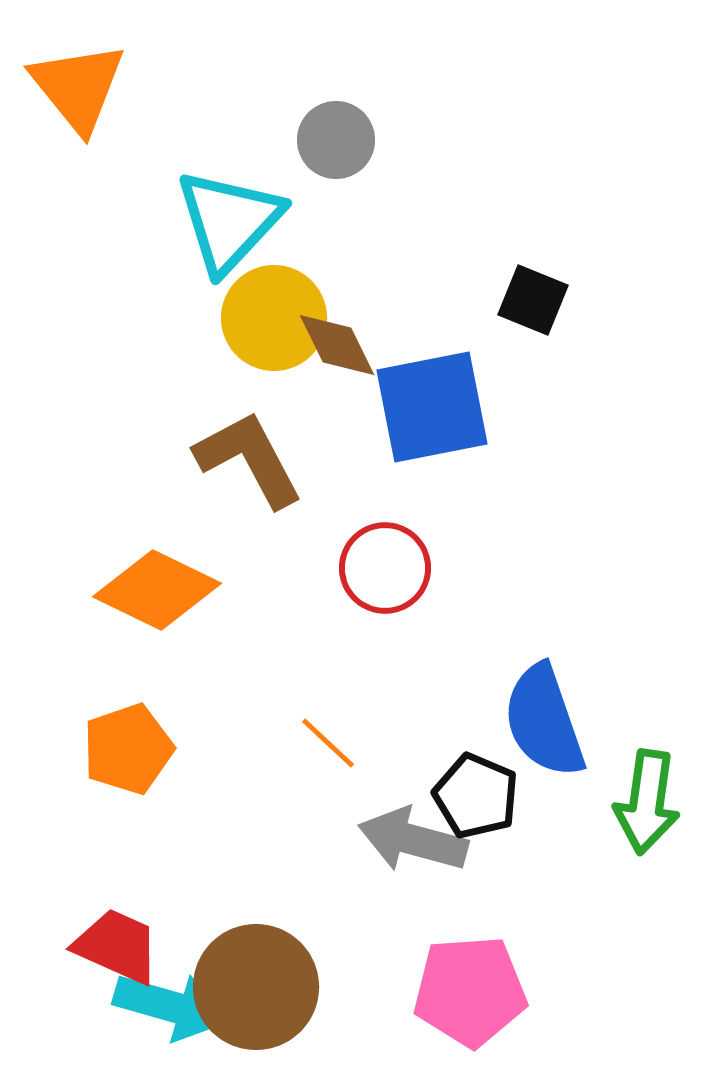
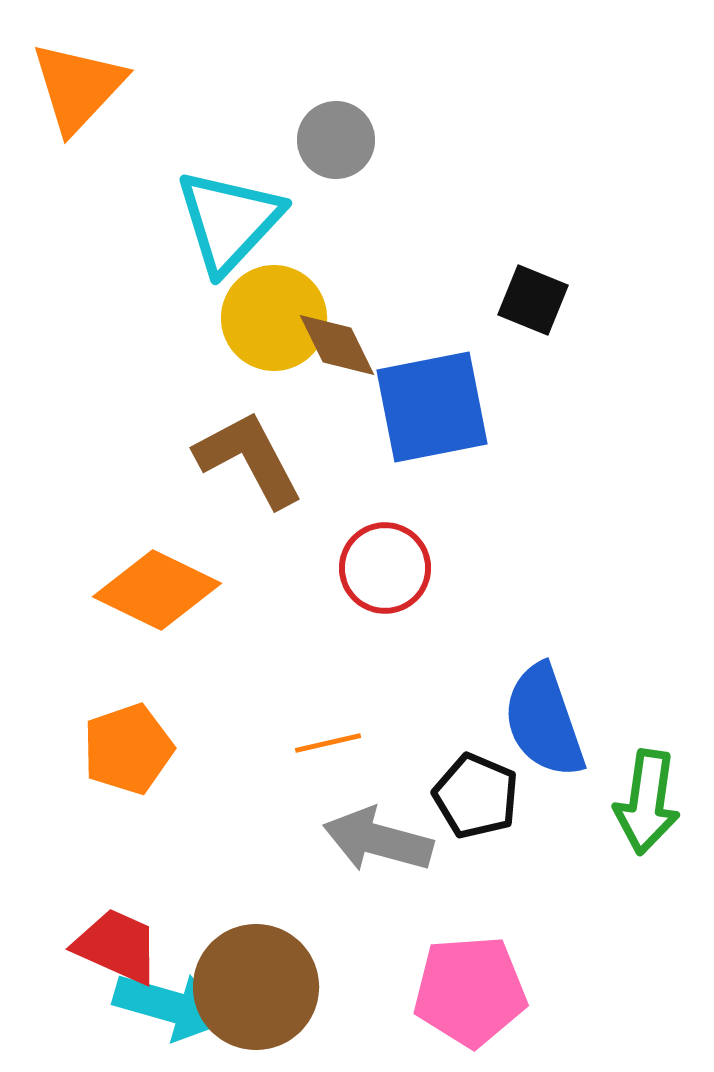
orange triangle: rotated 22 degrees clockwise
orange line: rotated 56 degrees counterclockwise
gray arrow: moved 35 px left
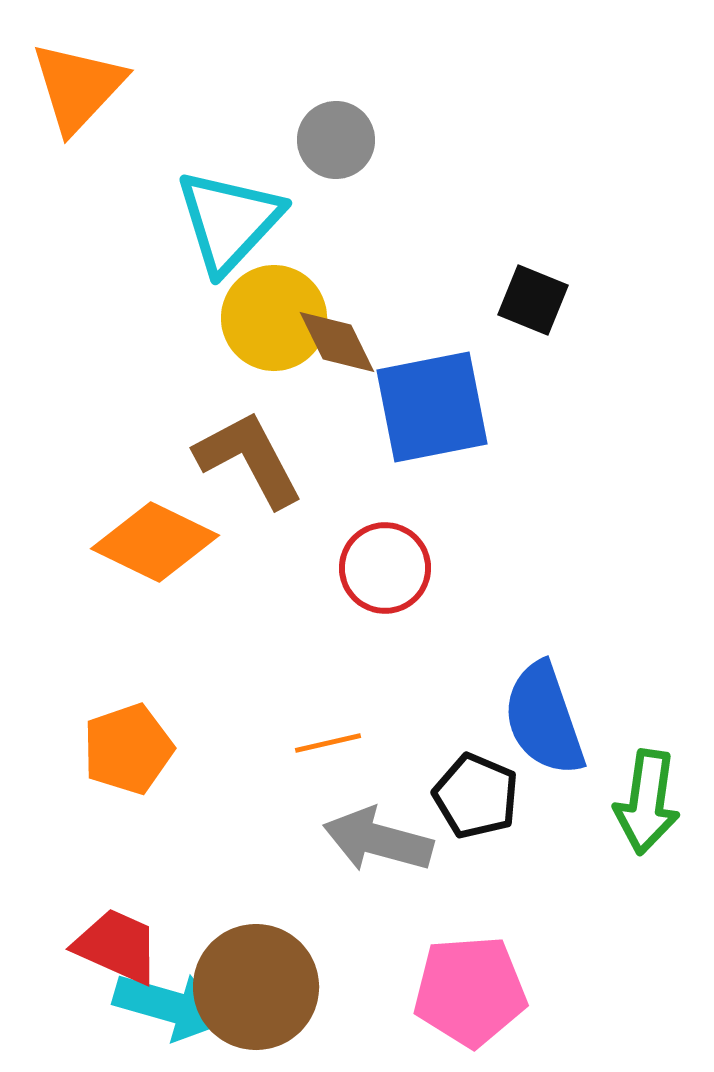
brown diamond: moved 3 px up
orange diamond: moved 2 px left, 48 px up
blue semicircle: moved 2 px up
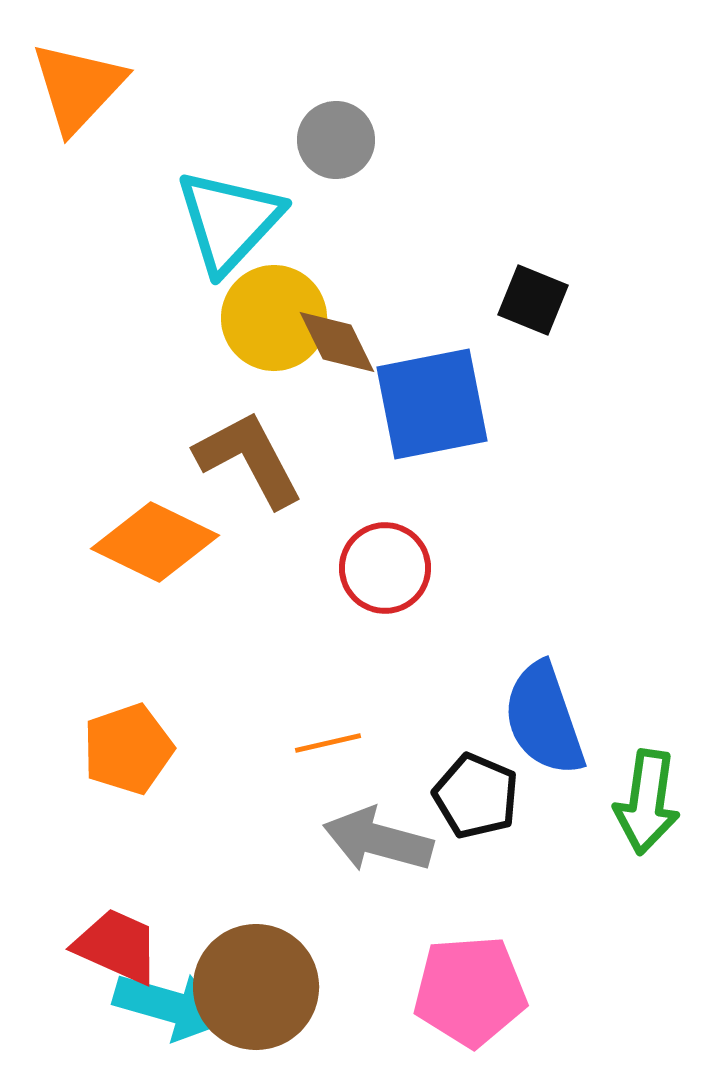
blue square: moved 3 px up
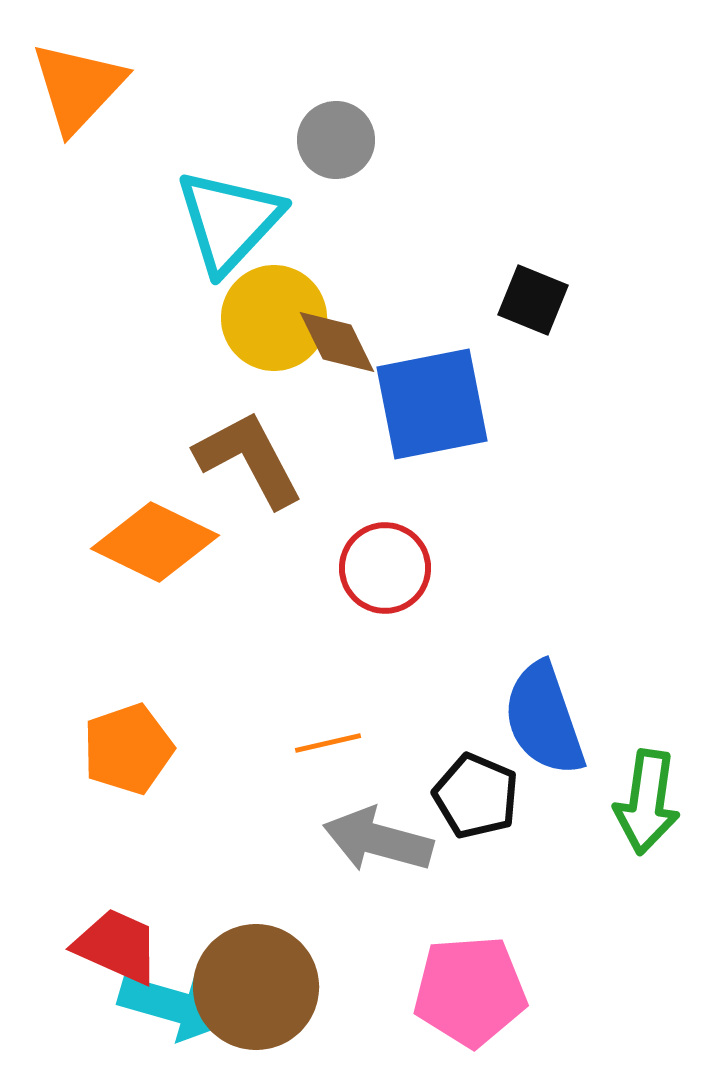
cyan arrow: moved 5 px right
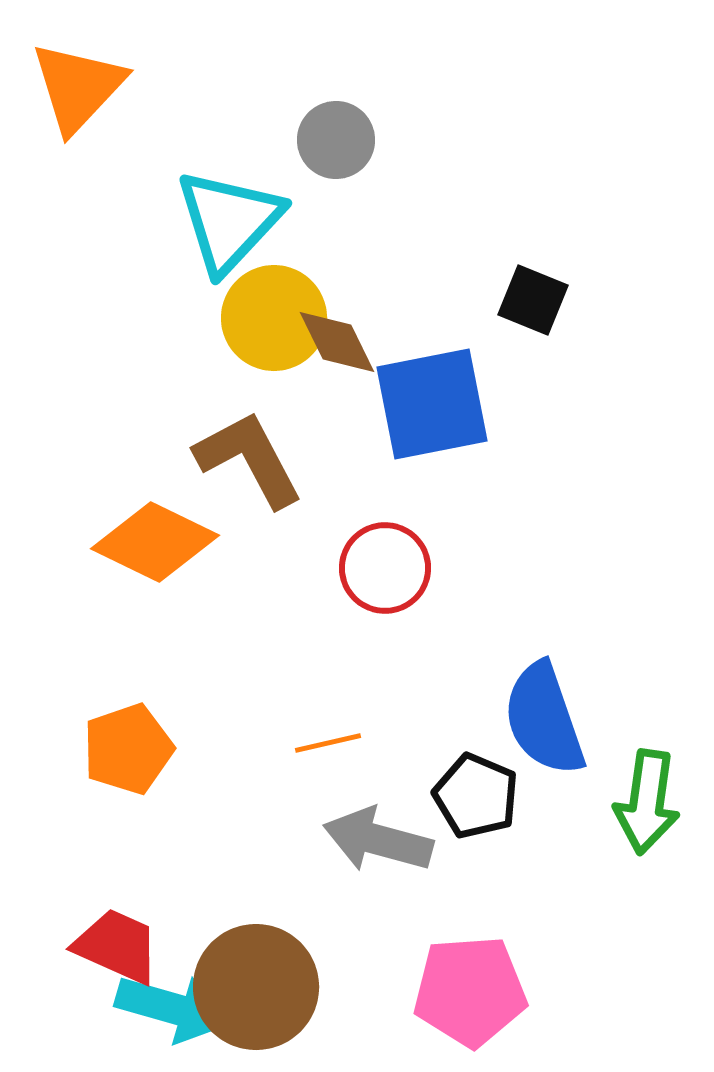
cyan arrow: moved 3 px left, 2 px down
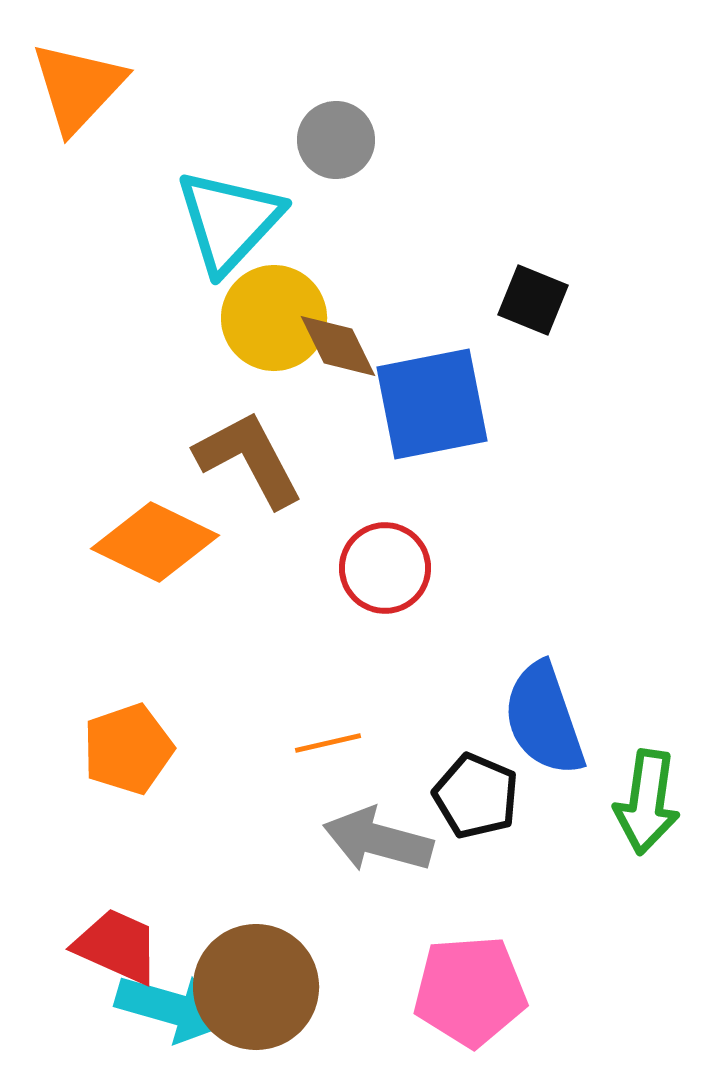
brown diamond: moved 1 px right, 4 px down
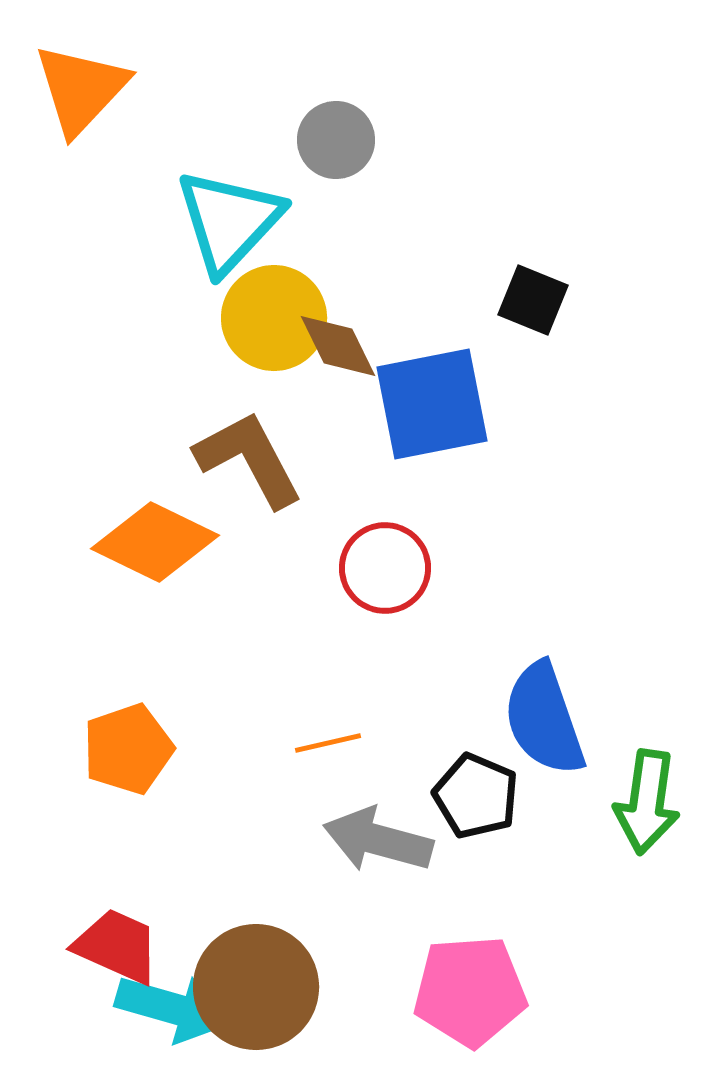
orange triangle: moved 3 px right, 2 px down
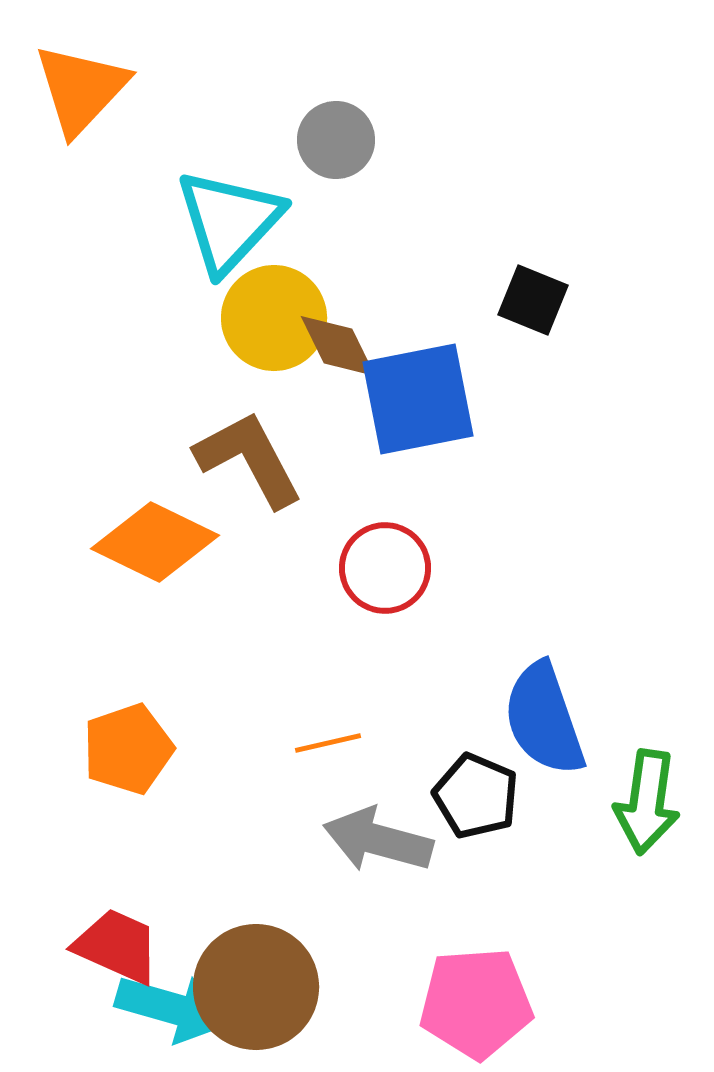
blue square: moved 14 px left, 5 px up
pink pentagon: moved 6 px right, 12 px down
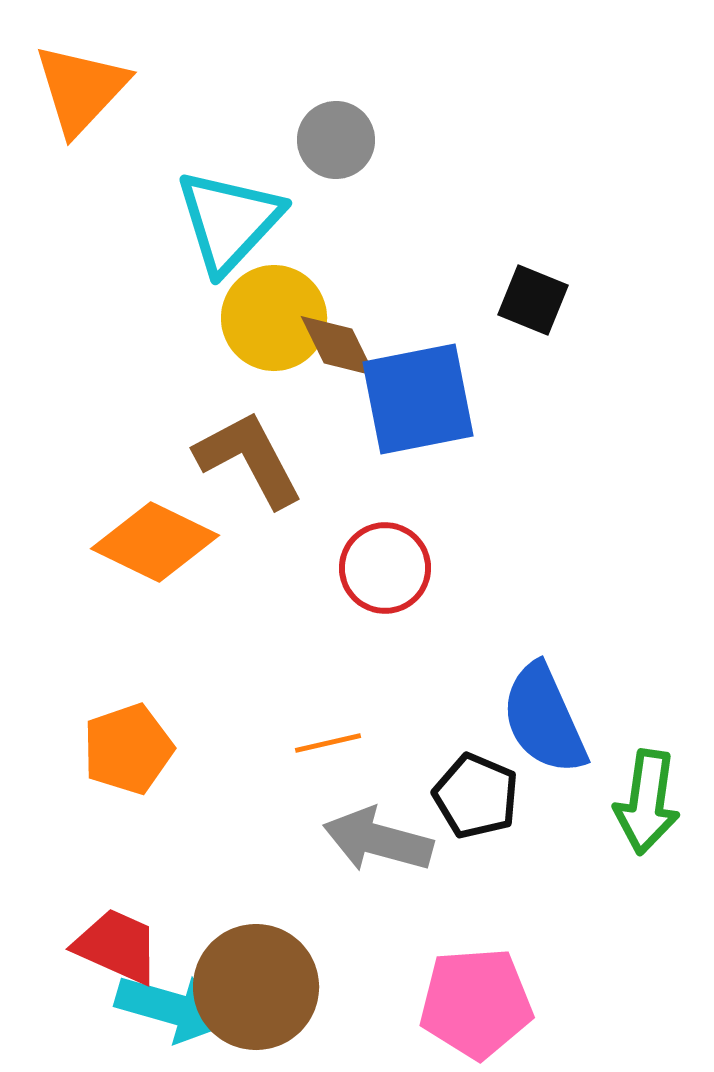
blue semicircle: rotated 5 degrees counterclockwise
